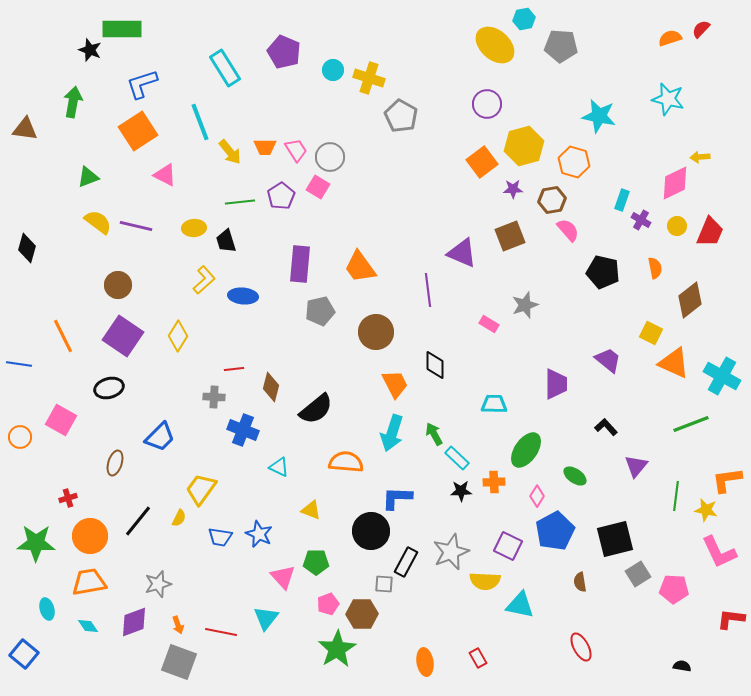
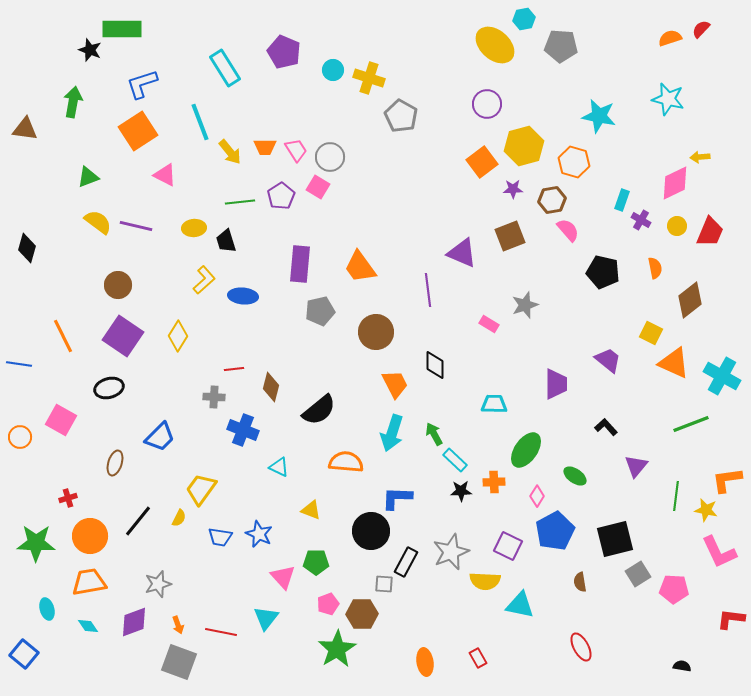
black semicircle at (316, 409): moved 3 px right, 1 px down
cyan rectangle at (457, 458): moved 2 px left, 2 px down
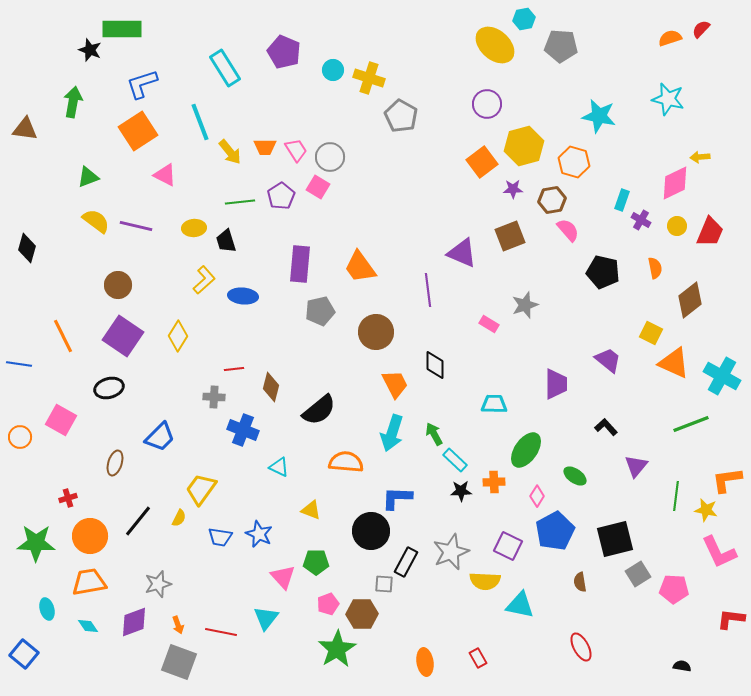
yellow semicircle at (98, 222): moved 2 px left, 1 px up
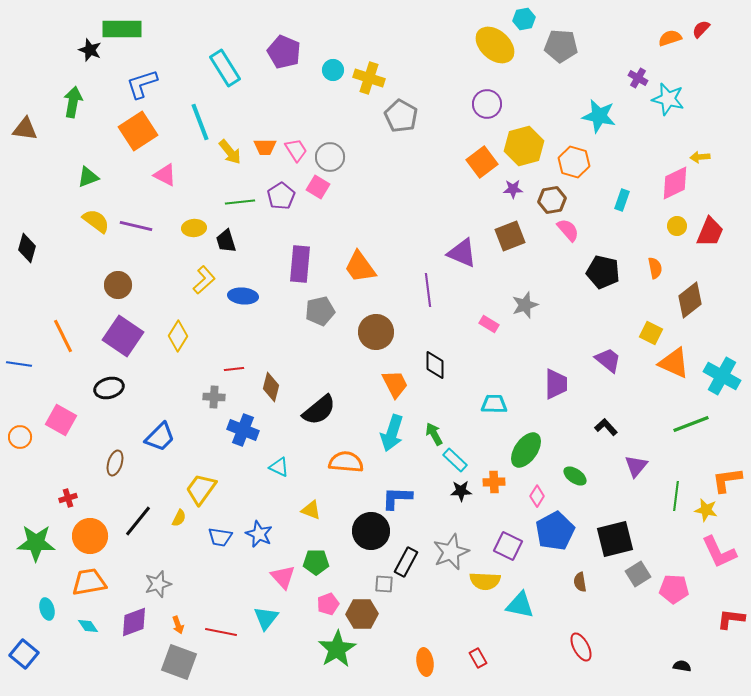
purple cross at (641, 220): moved 3 px left, 142 px up
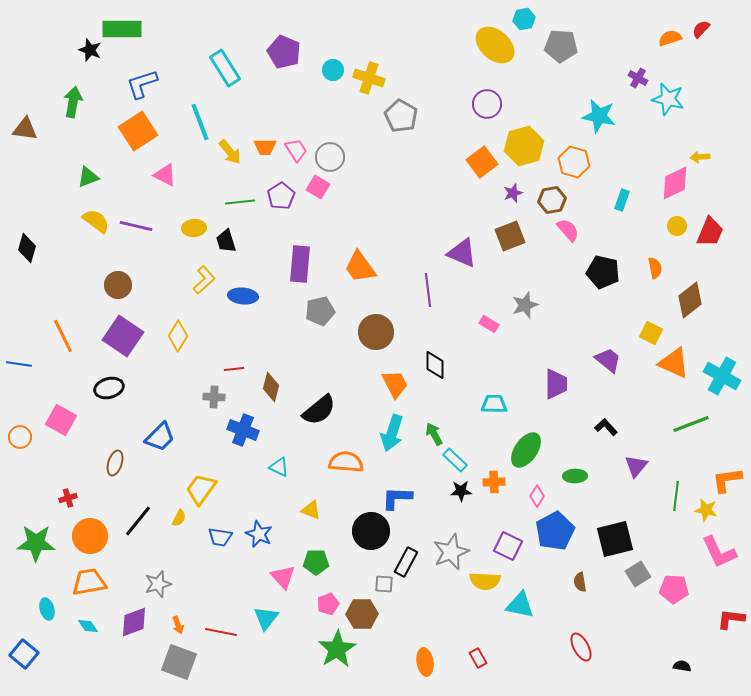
purple star at (513, 189): moved 4 px down; rotated 18 degrees counterclockwise
green ellipse at (575, 476): rotated 35 degrees counterclockwise
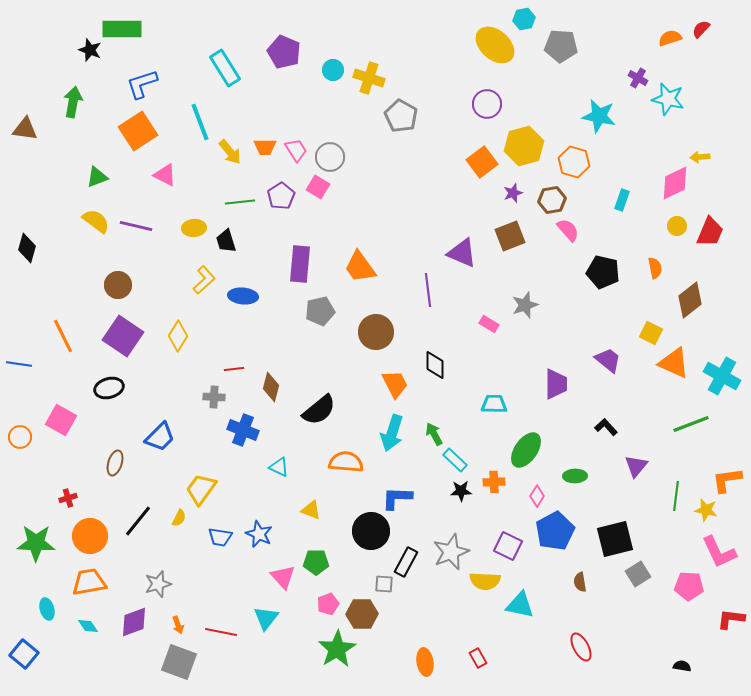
green triangle at (88, 177): moved 9 px right
pink pentagon at (674, 589): moved 15 px right, 3 px up
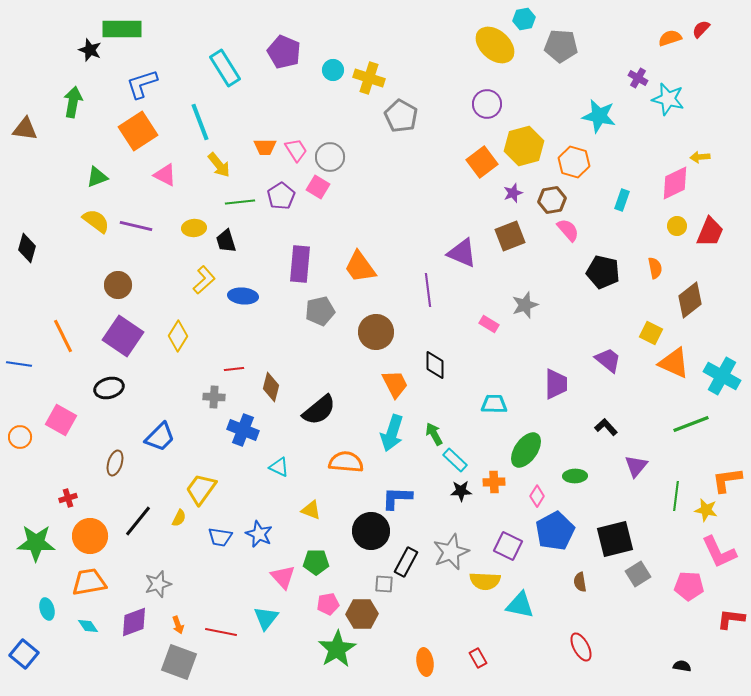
yellow arrow at (230, 152): moved 11 px left, 13 px down
pink pentagon at (328, 604): rotated 10 degrees clockwise
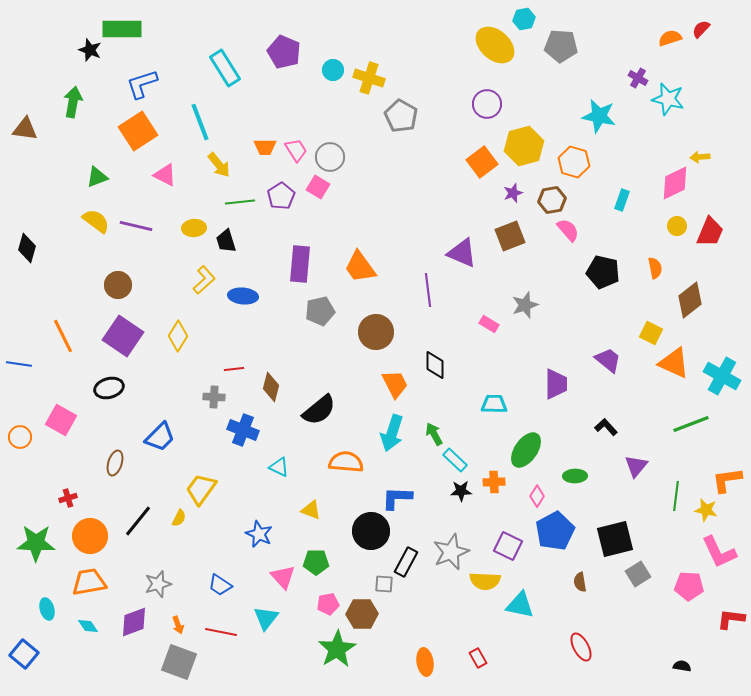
blue trapezoid at (220, 537): moved 48 px down; rotated 25 degrees clockwise
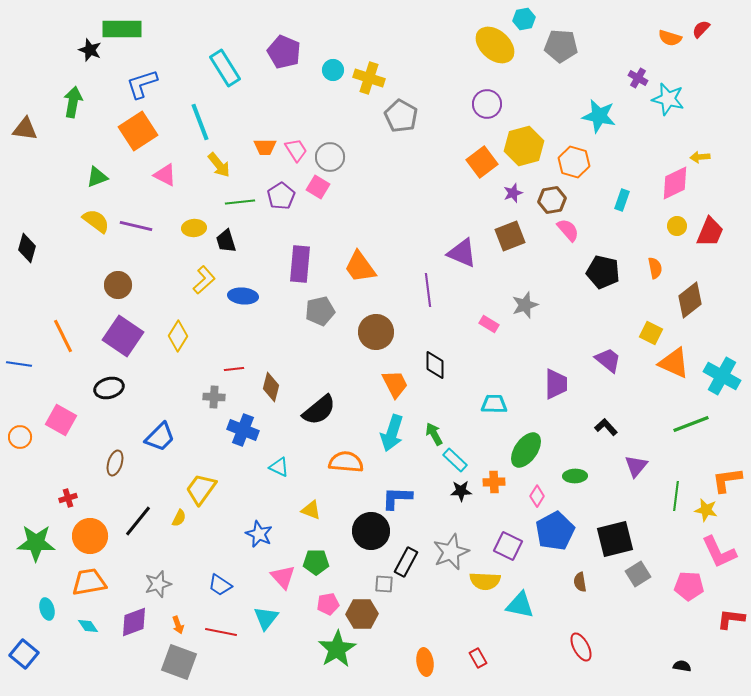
orange semicircle at (670, 38): rotated 145 degrees counterclockwise
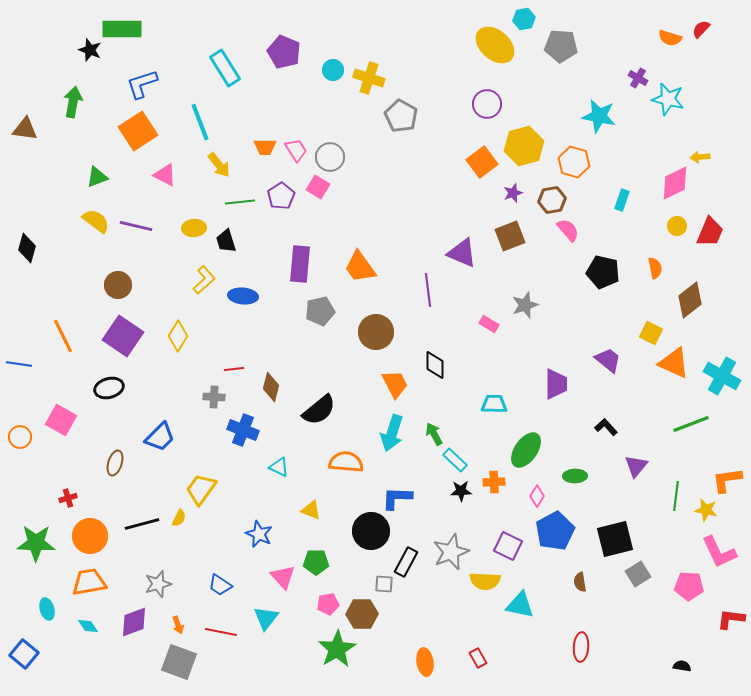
black line at (138, 521): moved 4 px right, 3 px down; rotated 36 degrees clockwise
red ellipse at (581, 647): rotated 32 degrees clockwise
